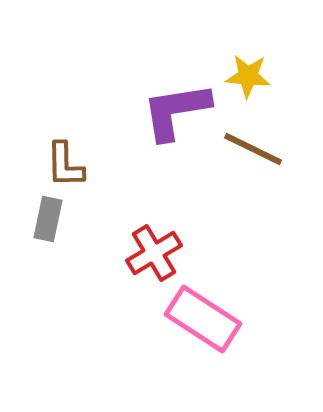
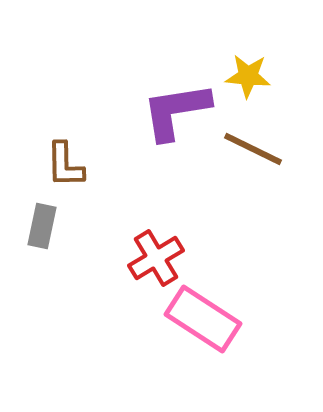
gray rectangle: moved 6 px left, 7 px down
red cross: moved 2 px right, 5 px down
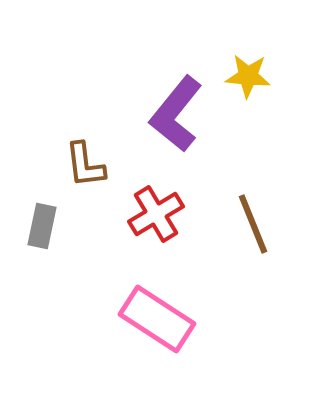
purple L-shape: moved 3 px down; rotated 42 degrees counterclockwise
brown line: moved 75 px down; rotated 42 degrees clockwise
brown L-shape: moved 20 px right; rotated 6 degrees counterclockwise
red cross: moved 44 px up
pink rectangle: moved 46 px left
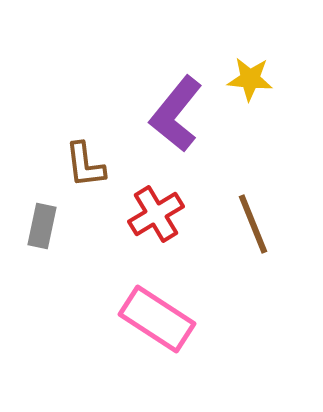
yellow star: moved 2 px right, 3 px down
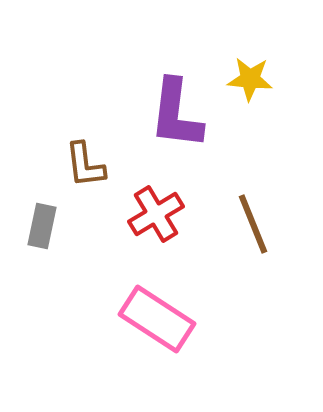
purple L-shape: rotated 32 degrees counterclockwise
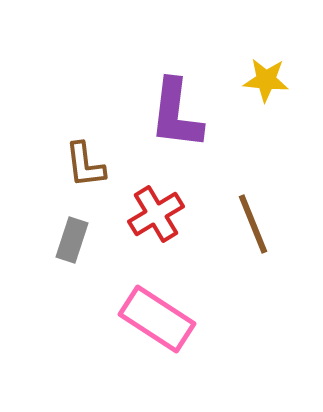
yellow star: moved 16 px right, 1 px down
gray rectangle: moved 30 px right, 14 px down; rotated 6 degrees clockwise
